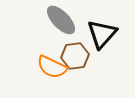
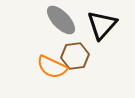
black triangle: moved 9 px up
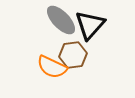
black triangle: moved 12 px left
brown hexagon: moved 2 px left, 1 px up
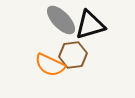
black triangle: rotated 32 degrees clockwise
orange semicircle: moved 2 px left, 2 px up
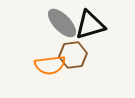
gray ellipse: moved 1 px right, 3 px down
orange semicircle: rotated 32 degrees counterclockwise
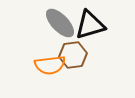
gray ellipse: moved 2 px left
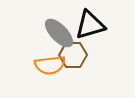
gray ellipse: moved 1 px left, 10 px down
brown hexagon: rotated 8 degrees clockwise
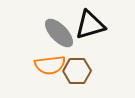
brown hexagon: moved 4 px right, 16 px down
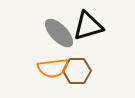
black triangle: moved 2 px left, 1 px down
orange semicircle: moved 3 px right, 3 px down
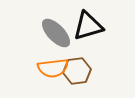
gray ellipse: moved 3 px left
brown hexagon: rotated 8 degrees counterclockwise
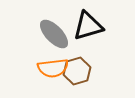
gray ellipse: moved 2 px left, 1 px down
brown hexagon: rotated 8 degrees counterclockwise
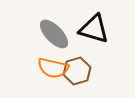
black triangle: moved 6 px right, 3 px down; rotated 32 degrees clockwise
orange semicircle: rotated 20 degrees clockwise
